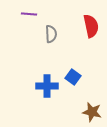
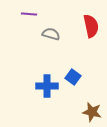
gray semicircle: rotated 72 degrees counterclockwise
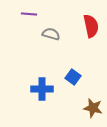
blue cross: moved 5 px left, 3 px down
brown star: moved 1 px right, 4 px up
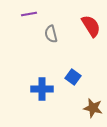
purple line: rotated 14 degrees counterclockwise
red semicircle: rotated 20 degrees counterclockwise
gray semicircle: rotated 120 degrees counterclockwise
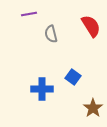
brown star: rotated 24 degrees clockwise
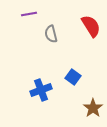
blue cross: moved 1 px left, 1 px down; rotated 20 degrees counterclockwise
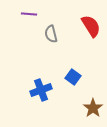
purple line: rotated 14 degrees clockwise
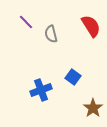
purple line: moved 3 px left, 8 px down; rotated 42 degrees clockwise
